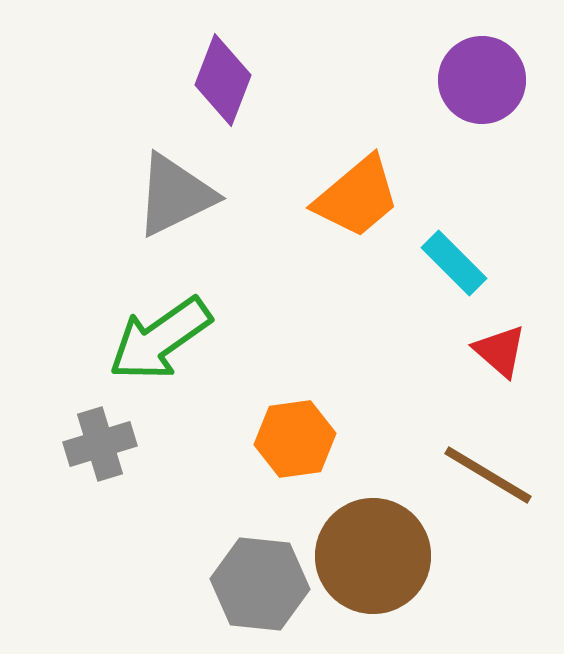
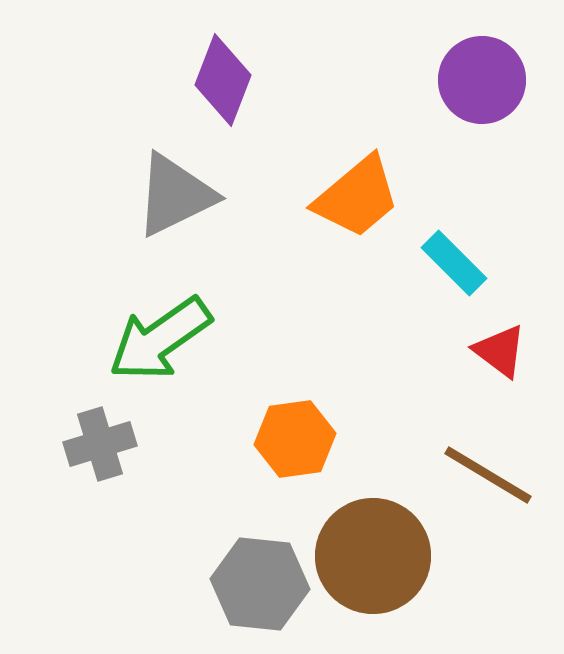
red triangle: rotated 4 degrees counterclockwise
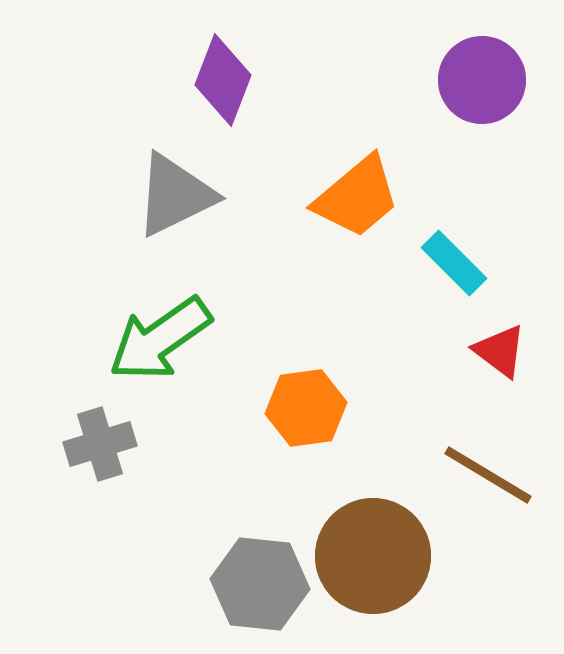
orange hexagon: moved 11 px right, 31 px up
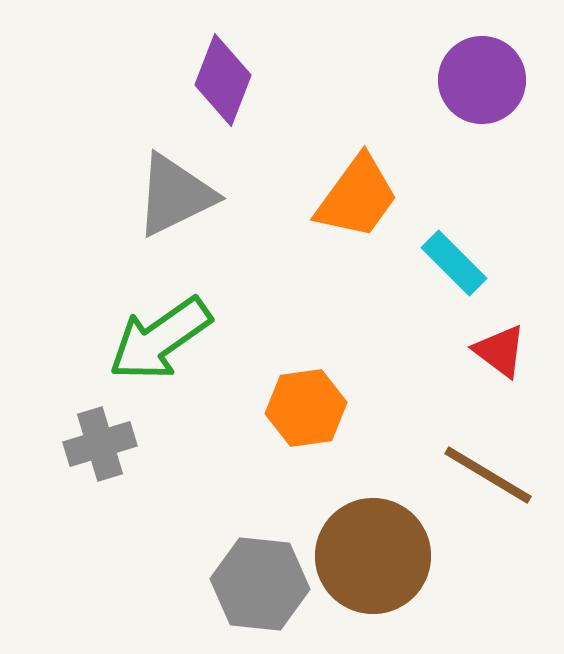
orange trapezoid: rotated 14 degrees counterclockwise
